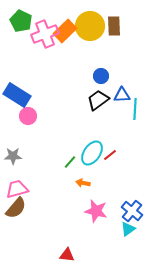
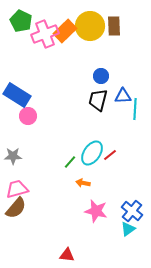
blue triangle: moved 1 px right, 1 px down
black trapezoid: rotated 40 degrees counterclockwise
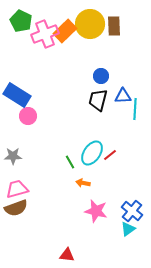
yellow circle: moved 2 px up
green line: rotated 72 degrees counterclockwise
brown semicircle: rotated 30 degrees clockwise
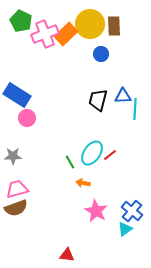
orange rectangle: moved 1 px right, 3 px down
blue circle: moved 22 px up
pink circle: moved 1 px left, 2 px down
pink star: rotated 15 degrees clockwise
cyan triangle: moved 3 px left
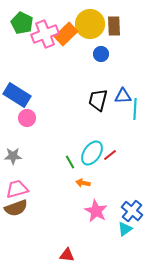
green pentagon: moved 1 px right, 2 px down
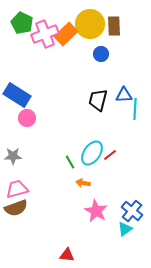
blue triangle: moved 1 px right, 1 px up
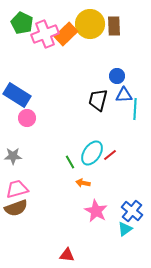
blue circle: moved 16 px right, 22 px down
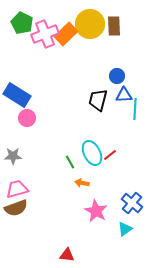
cyan ellipse: rotated 60 degrees counterclockwise
orange arrow: moved 1 px left
blue cross: moved 8 px up
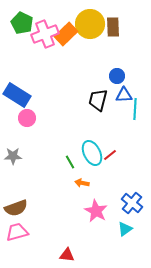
brown rectangle: moved 1 px left, 1 px down
pink trapezoid: moved 43 px down
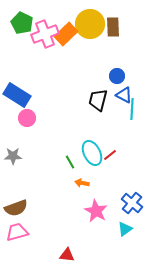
blue triangle: rotated 30 degrees clockwise
cyan line: moved 3 px left
